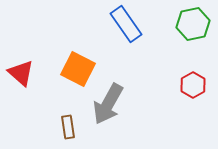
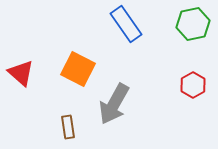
gray arrow: moved 6 px right
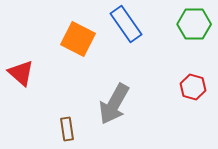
green hexagon: moved 1 px right; rotated 12 degrees clockwise
orange square: moved 30 px up
red hexagon: moved 2 px down; rotated 15 degrees counterclockwise
brown rectangle: moved 1 px left, 2 px down
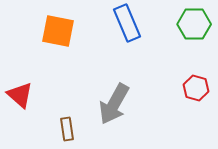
blue rectangle: moved 1 px right, 1 px up; rotated 12 degrees clockwise
orange square: moved 20 px left, 8 px up; rotated 16 degrees counterclockwise
red triangle: moved 1 px left, 22 px down
red hexagon: moved 3 px right, 1 px down
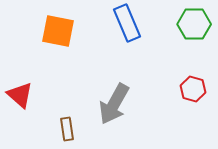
red hexagon: moved 3 px left, 1 px down
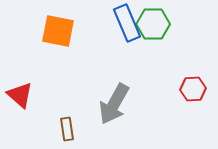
green hexagon: moved 41 px left
red hexagon: rotated 20 degrees counterclockwise
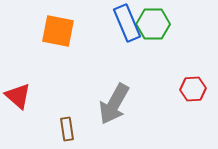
red triangle: moved 2 px left, 1 px down
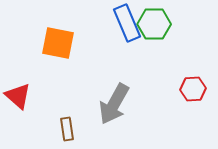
green hexagon: moved 1 px right
orange square: moved 12 px down
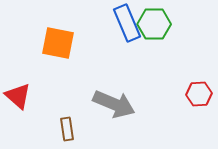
red hexagon: moved 6 px right, 5 px down
gray arrow: rotated 96 degrees counterclockwise
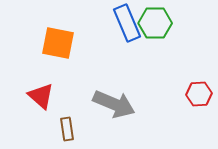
green hexagon: moved 1 px right, 1 px up
red triangle: moved 23 px right
